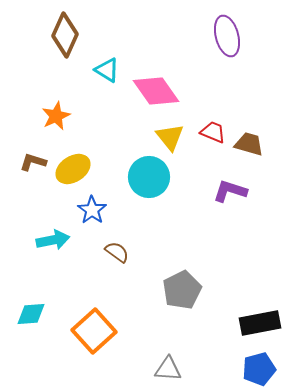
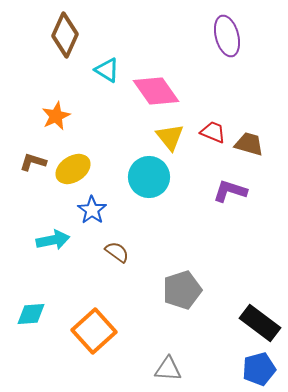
gray pentagon: rotated 9 degrees clockwise
black rectangle: rotated 48 degrees clockwise
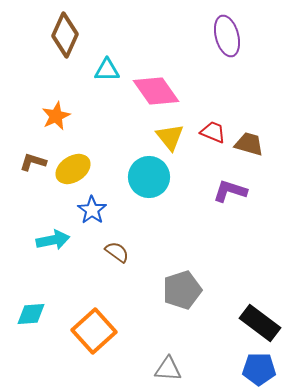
cyan triangle: rotated 32 degrees counterclockwise
blue pentagon: rotated 16 degrees clockwise
